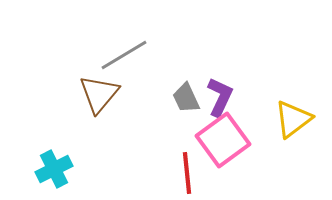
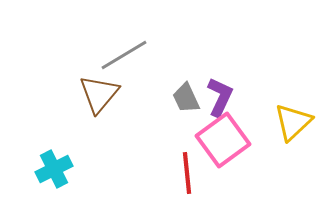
yellow triangle: moved 3 px down; rotated 6 degrees counterclockwise
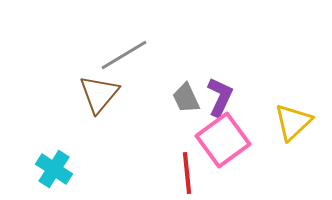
cyan cross: rotated 30 degrees counterclockwise
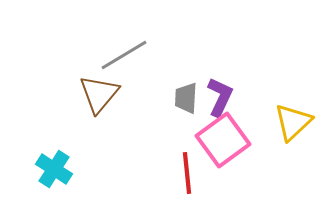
gray trapezoid: rotated 28 degrees clockwise
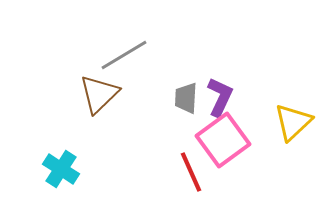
brown triangle: rotated 6 degrees clockwise
cyan cross: moved 7 px right
red line: moved 4 px right, 1 px up; rotated 18 degrees counterclockwise
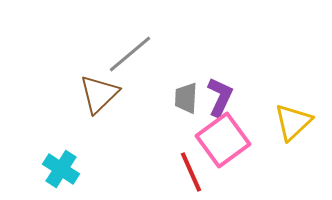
gray line: moved 6 px right, 1 px up; rotated 9 degrees counterclockwise
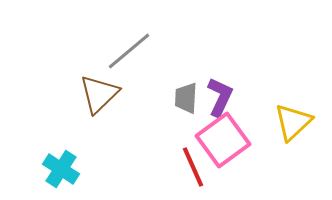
gray line: moved 1 px left, 3 px up
red line: moved 2 px right, 5 px up
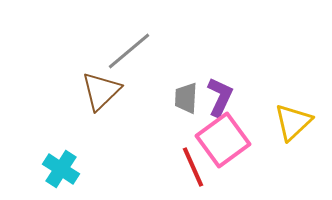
brown triangle: moved 2 px right, 3 px up
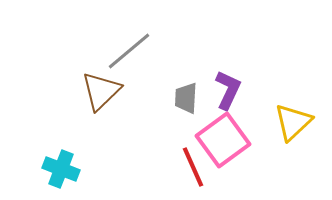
purple L-shape: moved 8 px right, 7 px up
cyan cross: rotated 12 degrees counterclockwise
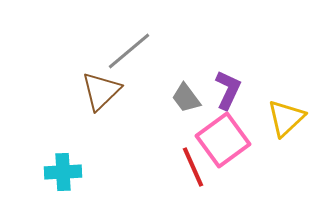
gray trapezoid: rotated 40 degrees counterclockwise
yellow triangle: moved 7 px left, 4 px up
cyan cross: moved 2 px right, 3 px down; rotated 24 degrees counterclockwise
